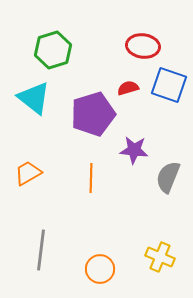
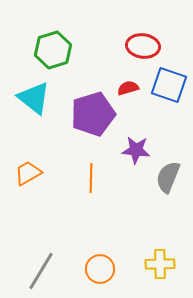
purple star: moved 2 px right
gray line: moved 21 px down; rotated 24 degrees clockwise
yellow cross: moved 7 px down; rotated 24 degrees counterclockwise
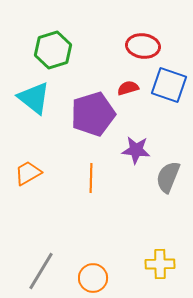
orange circle: moved 7 px left, 9 px down
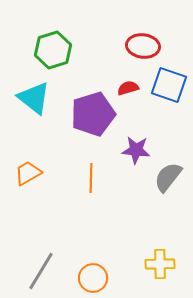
gray semicircle: rotated 16 degrees clockwise
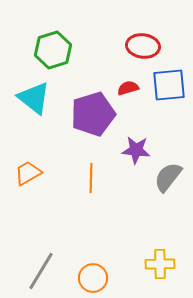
blue square: rotated 24 degrees counterclockwise
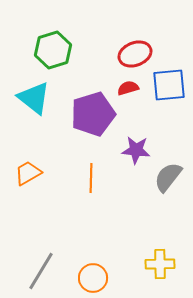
red ellipse: moved 8 px left, 8 px down; rotated 28 degrees counterclockwise
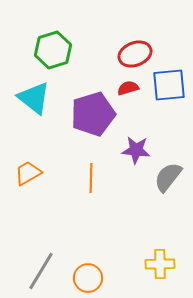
orange circle: moved 5 px left
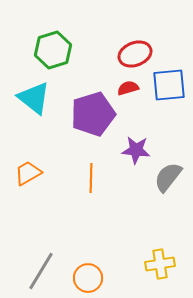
yellow cross: rotated 8 degrees counterclockwise
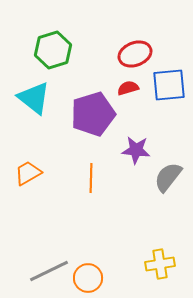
gray line: moved 8 px right; rotated 33 degrees clockwise
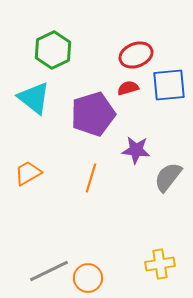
green hexagon: rotated 9 degrees counterclockwise
red ellipse: moved 1 px right, 1 px down
orange line: rotated 16 degrees clockwise
